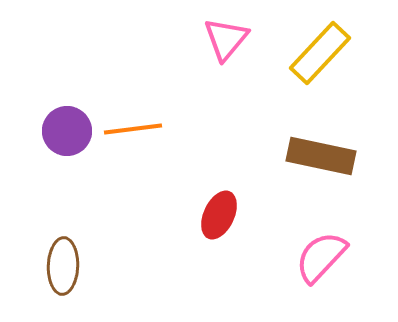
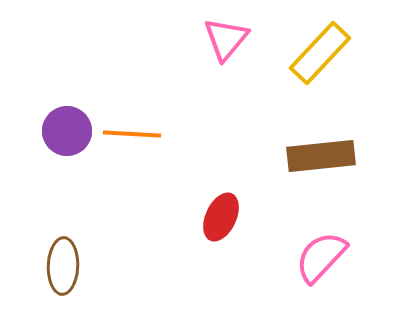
orange line: moved 1 px left, 5 px down; rotated 10 degrees clockwise
brown rectangle: rotated 18 degrees counterclockwise
red ellipse: moved 2 px right, 2 px down
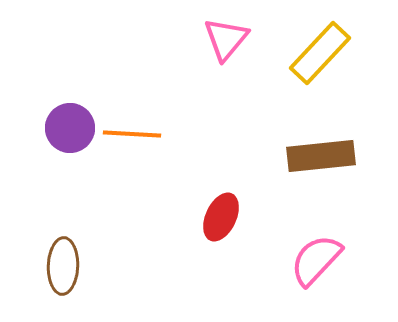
purple circle: moved 3 px right, 3 px up
pink semicircle: moved 5 px left, 3 px down
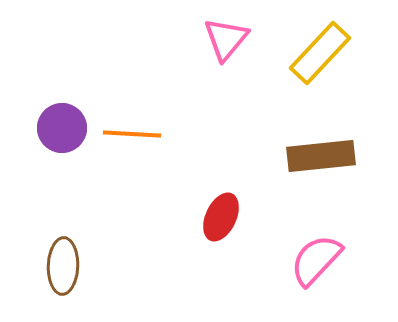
purple circle: moved 8 px left
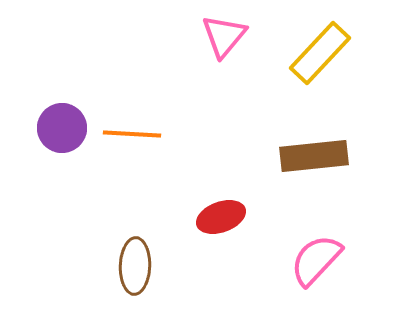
pink triangle: moved 2 px left, 3 px up
brown rectangle: moved 7 px left
red ellipse: rotated 45 degrees clockwise
brown ellipse: moved 72 px right
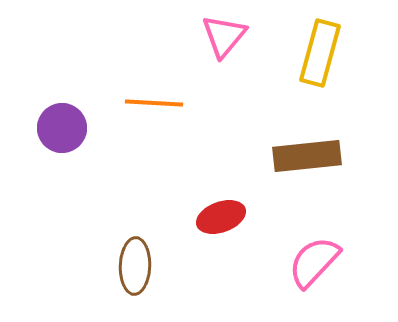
yellow rectangle: rotated 28 degrees counterclockwise
orange line: moved 22 px right, 31 px up
brown rectangle: moved 7 px left
pink semicircle: moved 2 px left, 2 px down
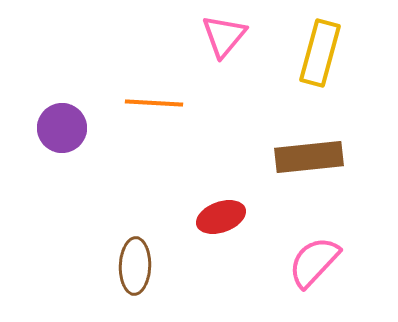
brown rectangle: moved 2 px right, 1 px down
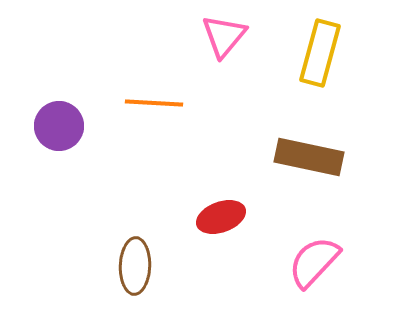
purple circle: moved 3 px left, 2 px up
brown rectangle: rotated 18 degrees clockwise
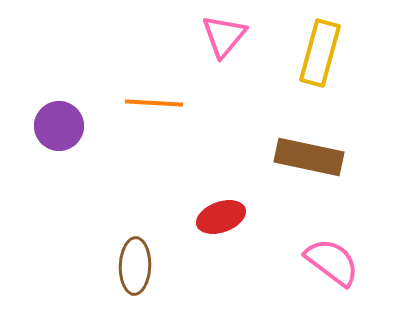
pink semicircle: moved 18 px right; rotated 84 degrees clockwise
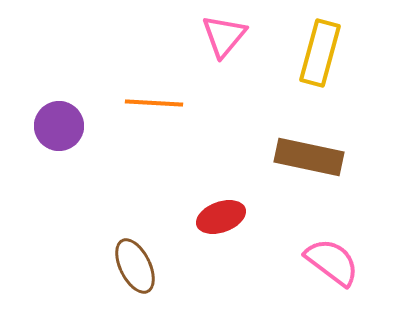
brown ellipse: rotated 28 degrees counterclockwise
